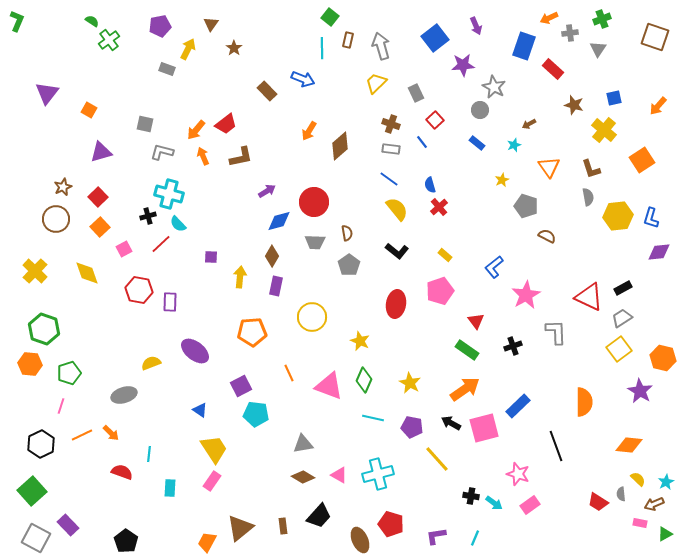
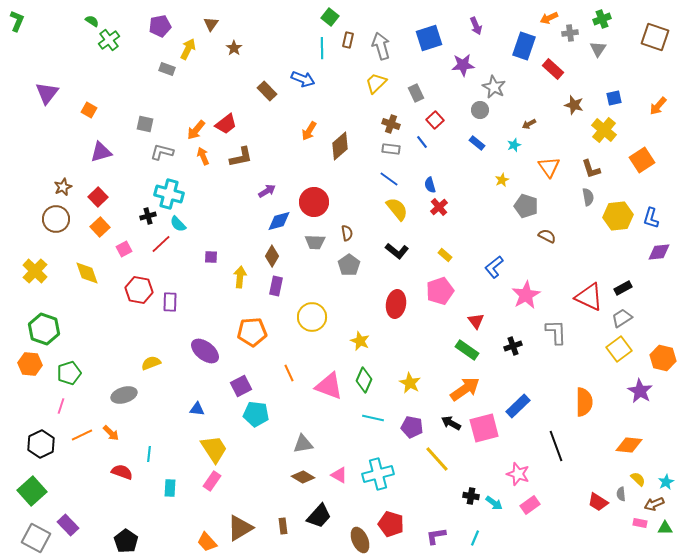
blue square at (435, 38): moved 6 px left; rotated 20 degrees clockwise
purple ellipse at (195, 351): moved 10 px right
blue triangle at (200, 410): moved 3 px left, 1 px up; rotated 28 degrees counterclockwise
brown triangle at (240, 528): rotated 8 degrees clockwise
green triangle at (665, 534): moved 6 px up; rotated 28 degrees clockwise
orange trapezoid at (207, 542): rotated 70 degrees counterclockwise
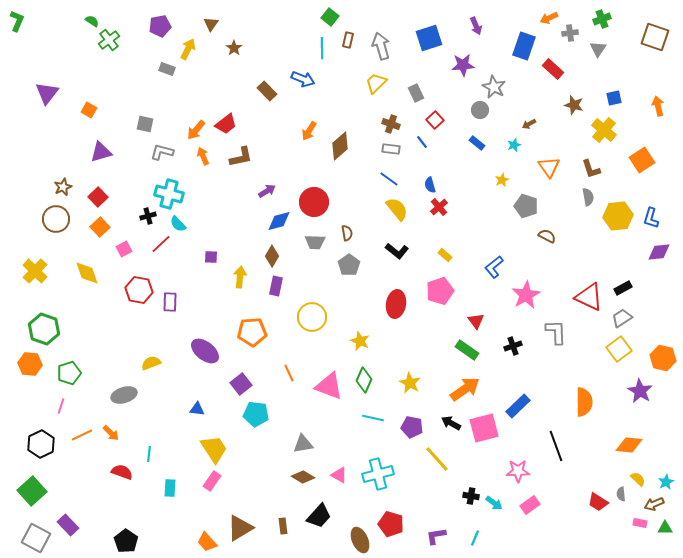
orange arrow at (658, 106): rotated 126 degrees clockwise
purple square at (241, 386): moved 2 px up; rotated 10 degrees counterclockwise
pink star at (518, 474): moved 3 px up; rotated 20 degrees counterclockwise
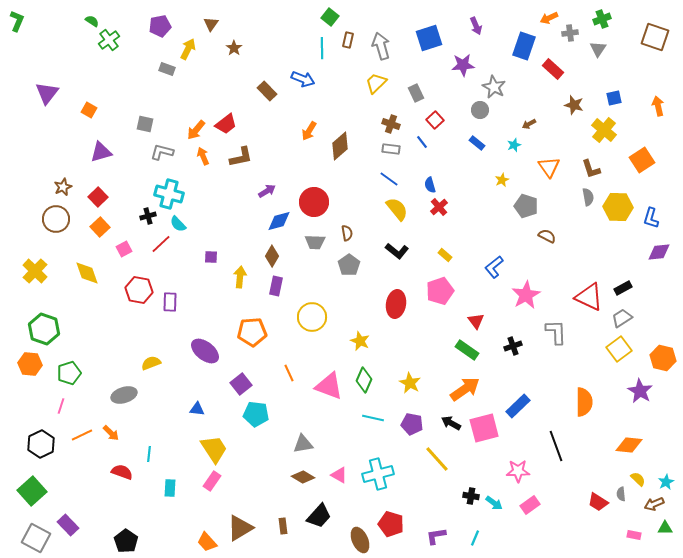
yellow hexagon at (618, 216): moved 9 px up; rotated 8 degrees clockwise
purple pentagon at (412, 427): moved 3 px up
pink rectangle at (640, 523): moved 6 px left, 12 px down
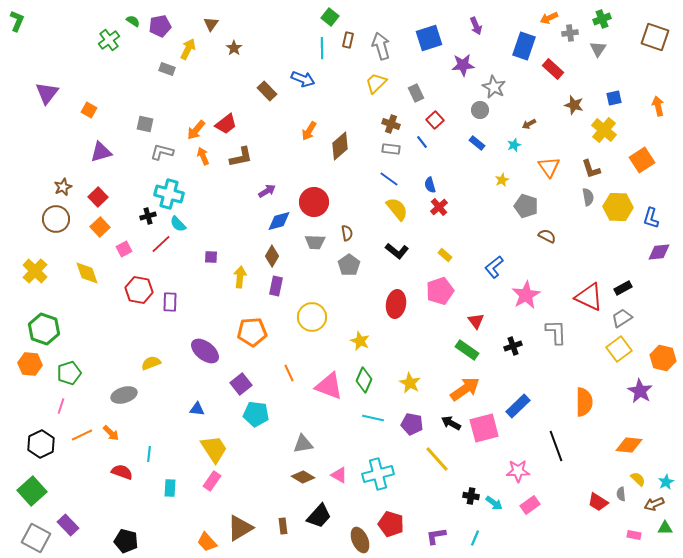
green semicircle at (92, 21): moved 41 px right
black pentagon at (126, 541): rotated 20 degrees counterclockwise
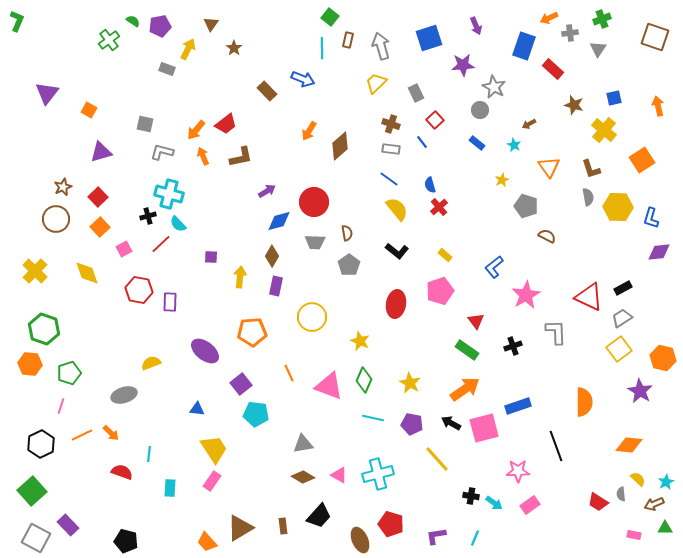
cyan star at (514, 145): rotated 24 degrees counterclockwise
blue rectangle at (518, 406): rotated 25 degrees clockwise
